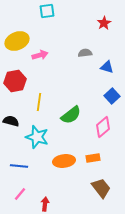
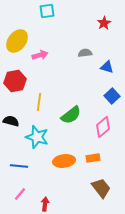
yellow ellipse: rotated 30 degrees counterclockwise
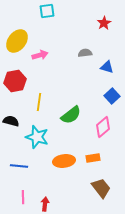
pink line: moved 3 px right, 3 px down; rotated 40 degrees counterclockwise
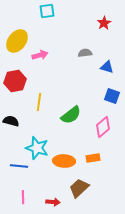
blue square: rotated 28 degrees counterclockwise
cyan star: moved 11 px down
orange ellipse: rotated 10 degrees clockwise
brown trapezoid: moved 22 px left; rotated 95 degrees counterclockwise
red arrow: moved 8 px right, 2 px up; rotated 88 degrees clockwise
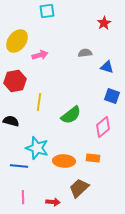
orange rectangle: rotated 16 degrees clockwise
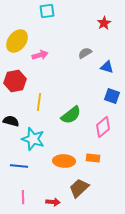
gray semicircle: rotated 24 degrees counterclockwise
cyan star: moved 4 px left, 9 px up
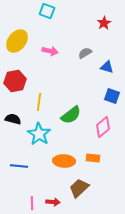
cyan square: rotated 28 degrees clockwise
pink arrow: moved 10 px right, 4 px up; rotated 28 degrees clockwise
black semicircle: moved 2 px right, 2 px up
cyan star: moved 6 px right, 5 px up; rotated 15 degrees clockwise
pink line: moved 9 px right, 6 px down
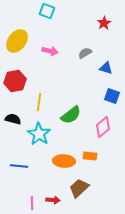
blue triangle: moved 1 px left, 1 px down
orange rectangle: moved 3 px left, 2 px up
red arrow: moved 2 px up
